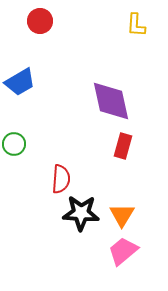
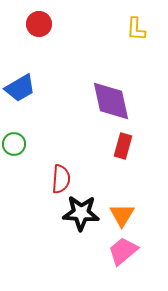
red circle: moved 1 px left, 3 px down
yellow L-shape: moved 4 px down
blue trapezoid: moved 6 px down
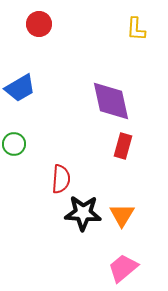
black star: moved 2 px right
pink trapezoid: moved 17 px down
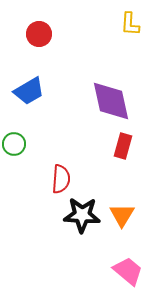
red circle: moved 10 px down
yellow L-shape: moved 6 px left, 5 px up
blue trapezoid: moved 9 px right, 3 px down
black star: moved 1 px left, 2 px down
pink trapezoid: moved 5 px right, 3 px down; rotated 80 degrees clockwise
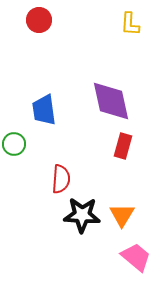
red circle: moved 14 px up
blue trapezoid: moved 15 px right, 19 px down; rotated 112 degrees clockwise
pink trapezoid: moved 8 px right, 14 px up
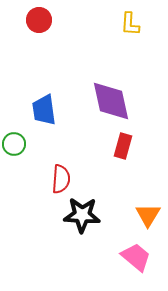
orange triangle: moved 26 px right
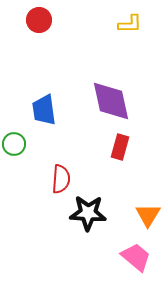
yellow L-shape: rotated 95 degrees counterclockwise
red rectangle: moved 3 px left, 1 px down
black star: moved 6 px right, 2 px up
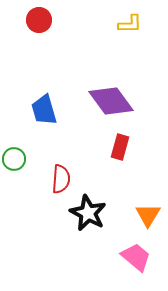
purple diamond: rotated 24 degrees counterclockwise
blue trapezoid: rotated 8 degrees counterclockwise
green circle: moved 15 px down
black star: rotated 24 degrees clockwise
